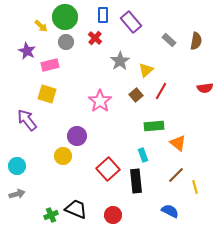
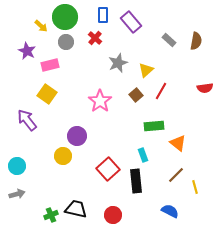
gray star: moved 2 px left, 2 px down; rotated 12 degrees clockwise
yellow square: rotated 18 degrees clockwise
black trapezoid: rotated 10 degrees counterclockwise
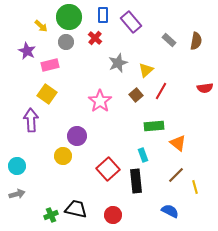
green circle: moved 4 px right
purple arrow: moved 4 px right; rotated 35 degrees clockwise
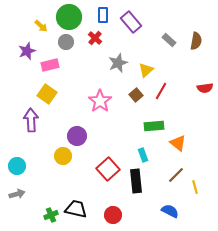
purple star: rotated 24 degrees clockwise
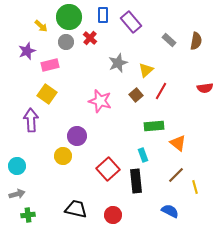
red cross: moved 5 px left
pink star: rotated 20 degrees counterclockwise
green cross: moved 23 px left; rotated 16 degrees clockwise
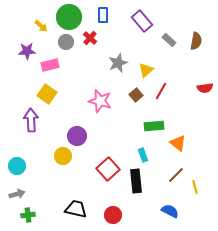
purple rectangle: moved 11 px right, 1 px up
purple star: rotated 18 degrees clockwise
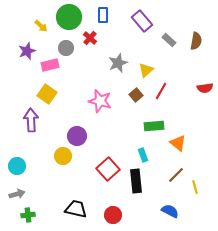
gray circle: moved 6 px down
purple star: rotated 18 degrees counterclockwise
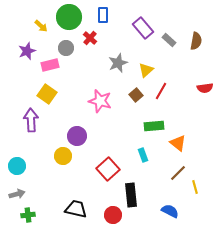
purple rectangle: moved 1 px right, 7 px down
brown line: moved 2 px right, 2 px up
black rectangle: moved 5 px left, 14 px down
